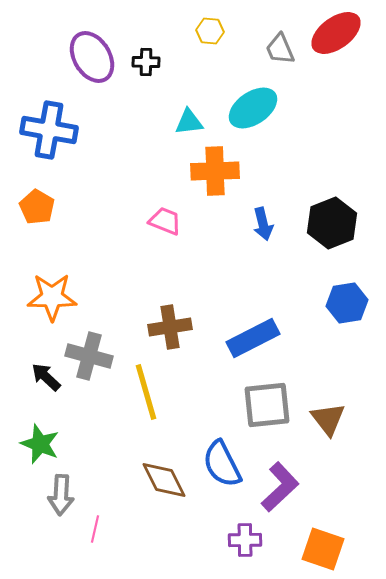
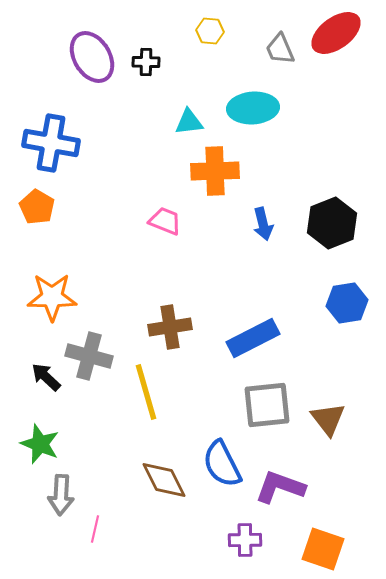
cyan ellipse: rotated 30 degrees clockwise
blue cross: moved 2 px right, 13 px down
purple L-shape: rotated 117 degrees counterclockwise
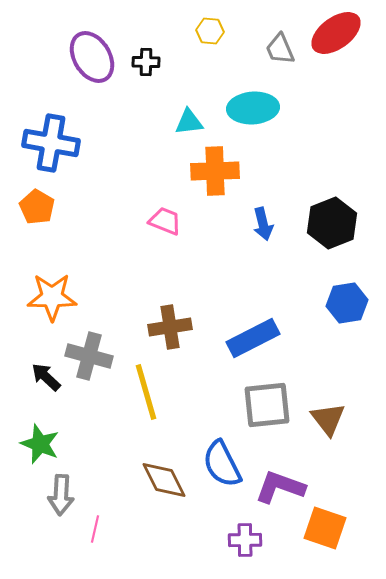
orange square: moved 2 px right, 21 px up
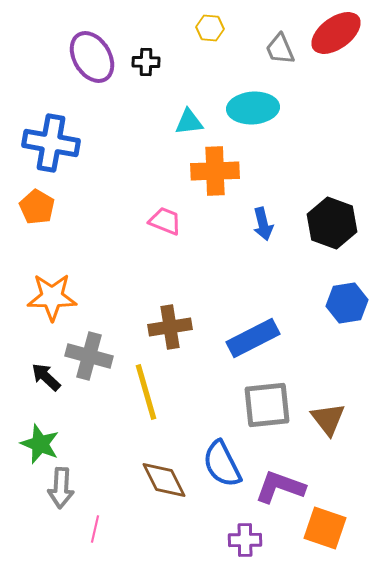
yellow hexagon: moved 3 px up
black hexagon: rotated 18 degrees counterclockwise
gray arrow: moved 7 px up
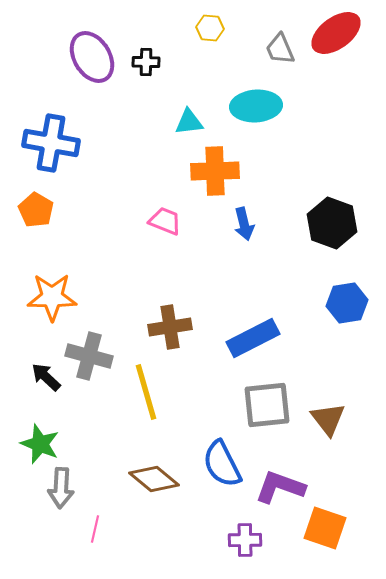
cyan ellipse: moved 3 px right, 2 px up
orange pentagon: moved 1 px left, 3 px down
blue arrow: moved 19 px left
brown diamond: moved 10 px left, 1 px up; rotated 24 degrees counterclockwise
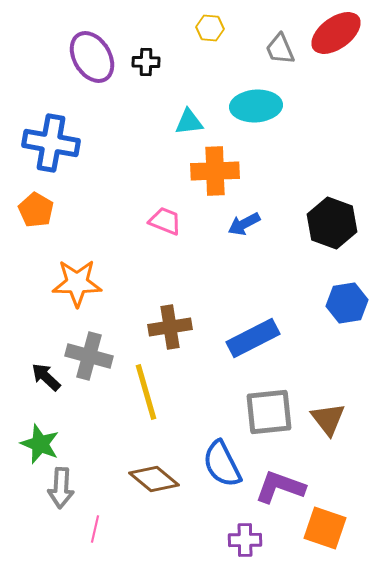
blue arrow: rotated 76 degrees clockwise
orange star: moved 25 px right, 14 px up
gray square: moved 2 px right, 7 px down
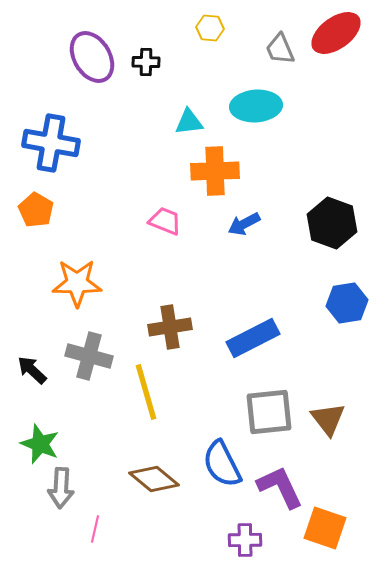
black arrow: moved 14 px left, 7 px up
purple L-shape: rotated 45 degrees clockwise
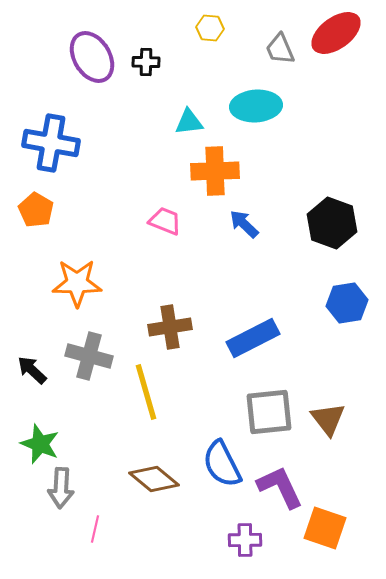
blue arrow: rotated 72 degrees clockwise
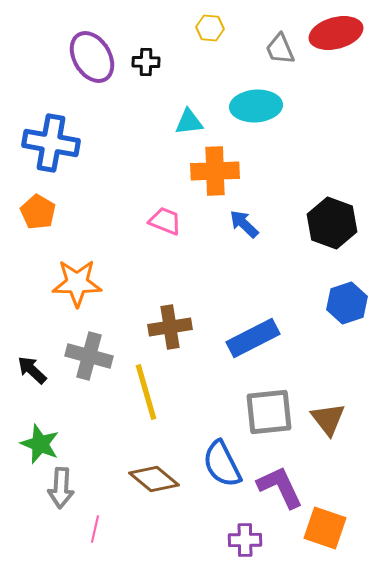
red ellipse: rotated 21 degrees clockwise
orange pentagon: moved 2 px right, 2 px down
blue hexagon: rotated 9 degrees counterclockwise
